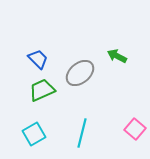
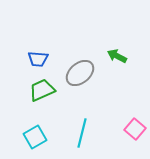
blue trapezoid: rotated 140 degrees clockwise
cyan square: moved 1 px right, 3 px down
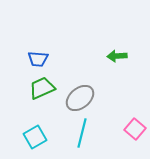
green arrow: rotated 30 degrees counterclockwise
gray ellipse: moved 25 px down
green trapezoid: moved 2 px up
